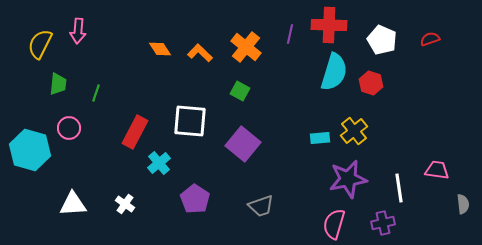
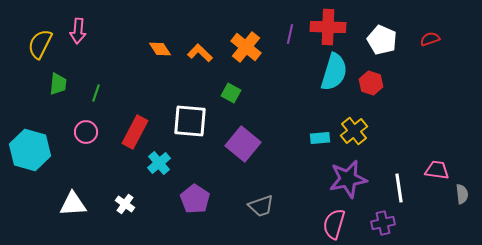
red cross: moved 1 px left, 2 px down
green square: moved 9 px left, 2 px down
pink circle: moved 17 px right, 4 px down
gray semicircle: moved 1 px left, 10 px up
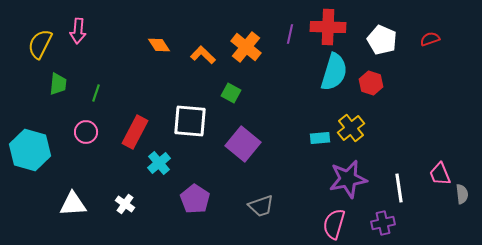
orange diamond: moved 1 px left, 4 px up
orange L-shape: moved 3 px right, 2 px down
yellow cross: moved 3 px left, 3 px up
pink trapezoid: moved 3 px right, 4 px down; rotated 120 degrees counterclockwise
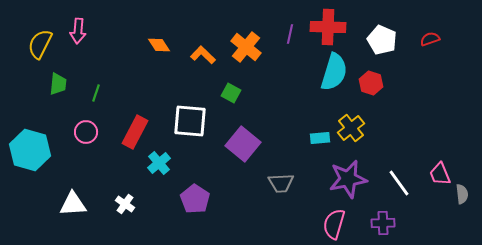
white line: moved 5 px up; rotated 28 degrees counterclockwise
gray trapezoid: moved 20 px right, 23 px up; rotated 16 degrees clockwise
purple cross: rotated 10 degrees clockwise
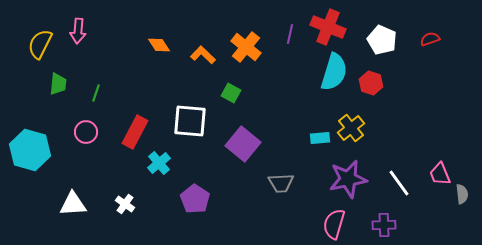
red cross: rotated 20 degrees clockwise
purple cross: moved 1 px right, 2 px down
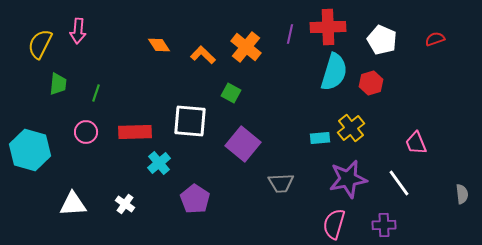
red cross: rotated 24 degrees counterclockwise
red semicircle: moved 5 px right
red hexagon: rotated 25 degrees clockwise
red rectangle: rotated 60 degrees clockwise
pink trapezoid: moved 24 px left, 31 px up
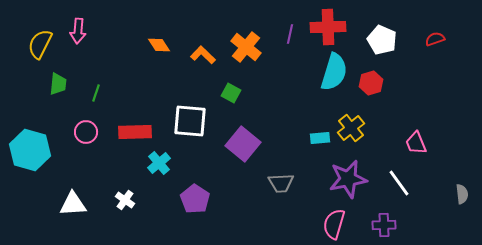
white cross: moved 4 px up
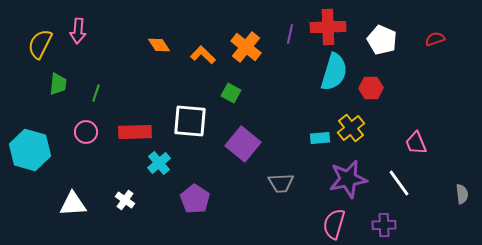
red hexagon: moved 5 px down; rotated 15 degrees clockwise
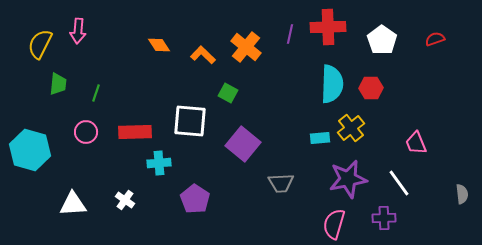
white pentagon: rotated 12 degrees clockwise
cyan semicircle: moved 2 px left, 12 px down; rotated 15 degrees counterclockwise
green square: moved 3 px left
cyan cross: rotated 35 degrees clockwise
purple cross: moved 7 px up
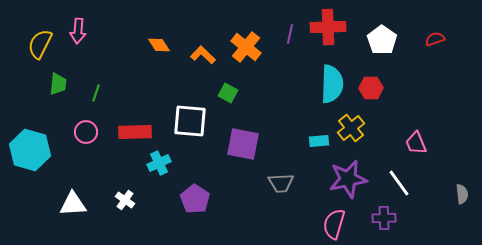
cyan rectangle: moved 1 px left, 3 px down
purple square: rotated 28 degrees counterclockwise
cyan cross: rotated 20 degrees counterclockwise
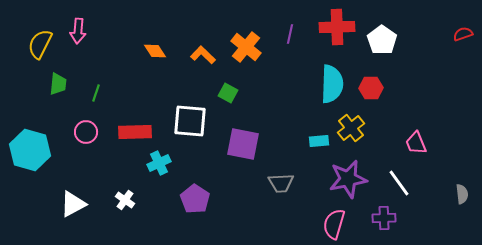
red cross: moved 9 px right
red semicircle: moved 28 px right, 5 px up
orange diamond: moved 4 px left, 6 px down
white triangle: rotated 24 degrees counterclockwise
